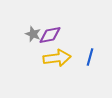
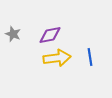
gray star: moved 20 px left
blue line: rotated 24 degrees counterclockwise
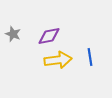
purple diamond: moved 1 px left, 1 px down
yellow arrow: moved 1 px right, 2 px down
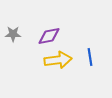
gray star: rotated 21 degrees counterclockwise
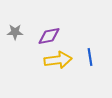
gray star: moved 2 px right, 2 px up
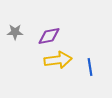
blue line: moved 10 px down
